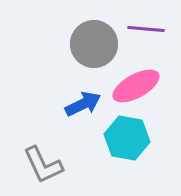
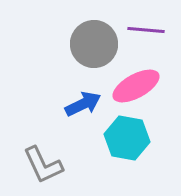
purple line: moved 1 px down
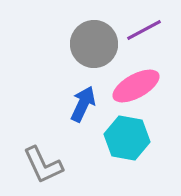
purple line: moved 2 px left; rotated 33 degrees counterclockwise
blue arrow: rotated 39 degrees counterclockwise
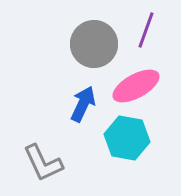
purple line: moved 2 px right; rotated 42 degrees counterclockwise
gray L-shape: moved 2 px up
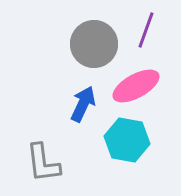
cyan hexagon: moved 2 px down
gray L-shape: rotated 18 degrees clockwise
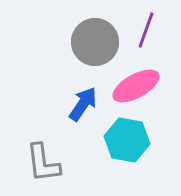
gray circle: moved 1 px right, 2 px up
blue arrow: rotated 9 degrees clockwise
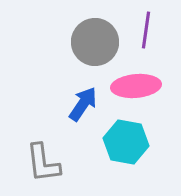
purple line: rotated 12 degrees counterclockwise
pink ellipse: rotated 24 degrees clockwise
cyan hexagon: moved 1 px left, 2 px down
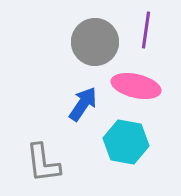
pink ellipse: rotated 18 degrees clockwise
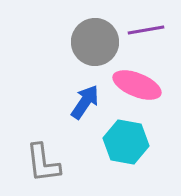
purple line: rotated 72 degrees clockwise
pink ellipse: moved 1 px right, 1 px up; rotated 9 degrees clockwise
blue arrow: moved 2 px right, 2 px up
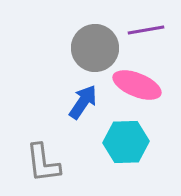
gray circle: moved 6 px down
blue arrow: moved 2 px left
cyan hexagon: rotated 12 degrees counterclockwise
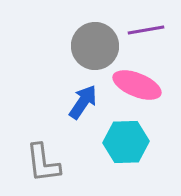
gray circle: moved 2 px up
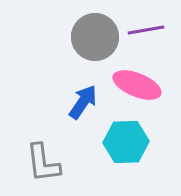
gray circle: moved 9 px up
